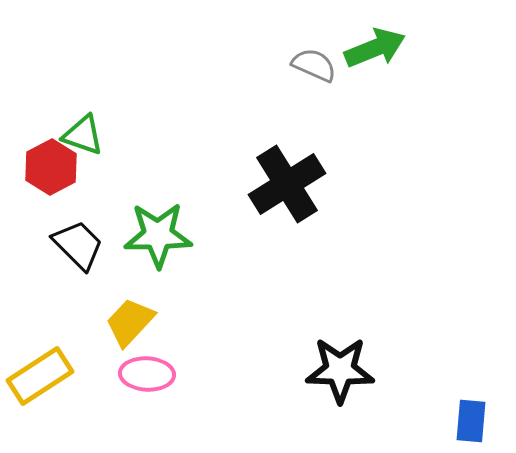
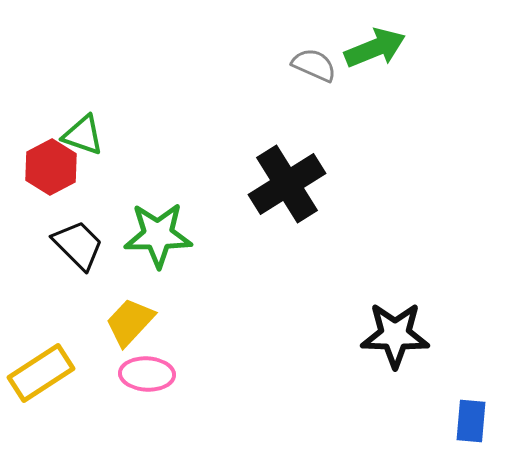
black star: moved 55 px right, 35 px up
yellow rectangle: moved 1 px right, 3 px up
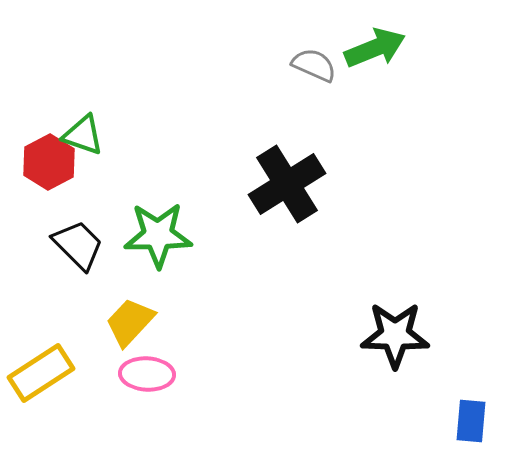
red hexagon: moved 2 px left, 5 px up
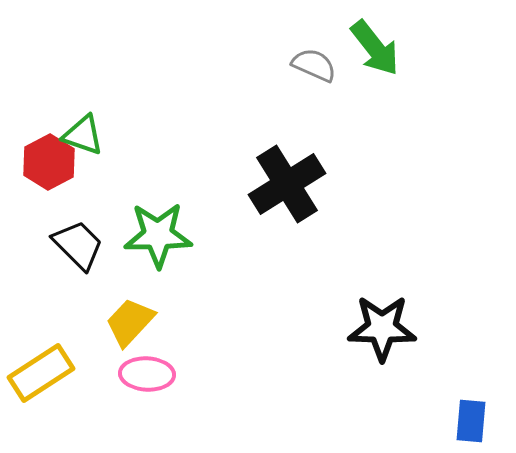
green arrow: rotated 74 degrees clockwise
black star: moved 13 px left, 7 px up
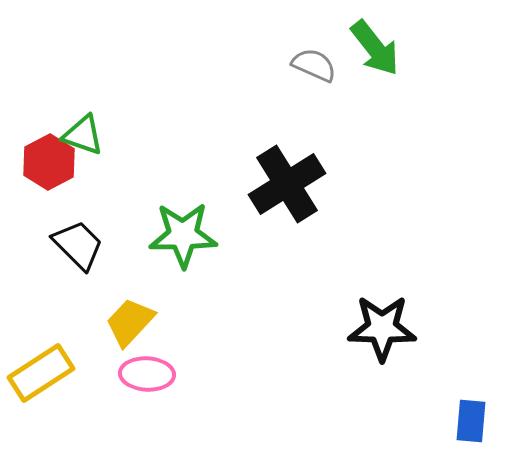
green star: moved 25 px right
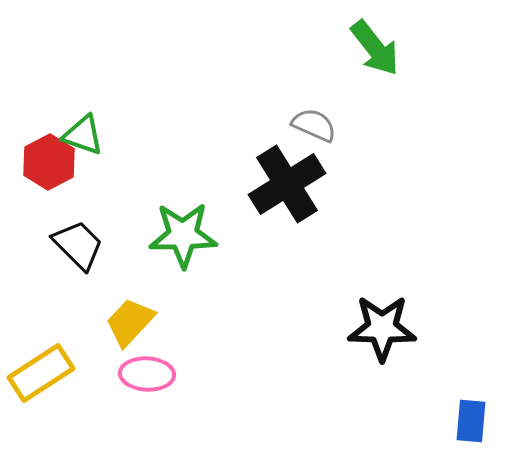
gray semicircle: moved 60 px down
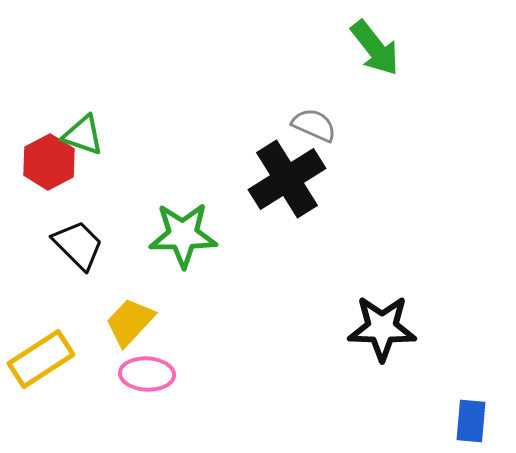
black cross: moved 5 px up
yellow rectangle: moved 14 px up
